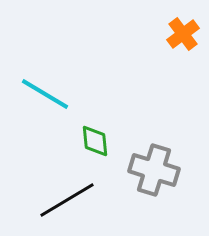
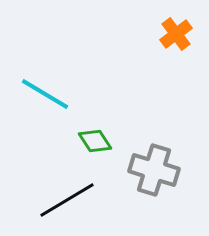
orange cross: moved 7 px left
green diamond: rotated 28 degrees counterclockwise
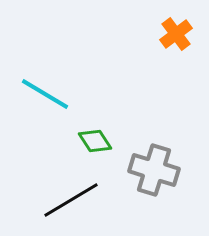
black line: moved 4 px right
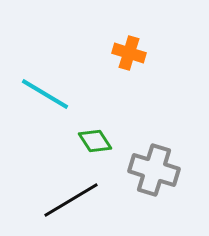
orange cross: moved 47 px left, 19 px down; rotated 36 degrees counterclockwise
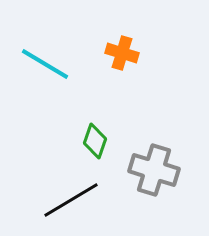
orange cross: moved 7 px left
cyan line: moved 30 px up
green diamond: rotated 52 degrees clockwise
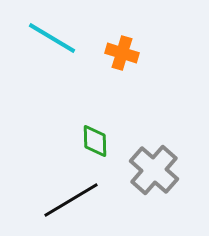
cyan line: moved 7 px right, 26 px up
green diamond: rotated 20 degrees counterclockwise
gray cross: rotated 24 degrees clockwise
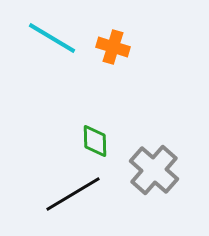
orange cross: moved 9 px left, 6 px up
black line: moved 2 px right, 6 px up
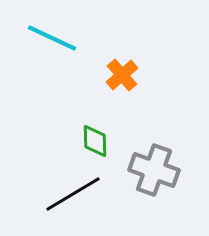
cyan line: rotated 6 degrees counterclockwise
orange cross: moved 9 px right, 28 px down; rotated 32 degrees clockwise
gray cross: rotated 21 degrees counterclockwise
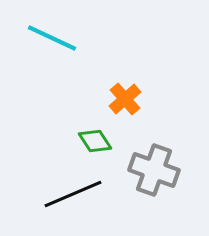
orange cross: moved 3 px right, 24 px down
green diamond: rotated 32 degrees counterclockwise
black line: rotated 8 degrees clockwise
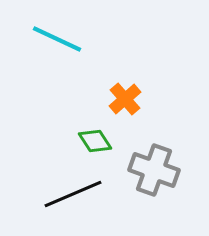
cyan line: moved 5 px right, 1 px down
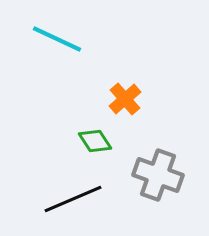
gray cross: moved 4 px right, 5 px down
black line: moved 5 px down
